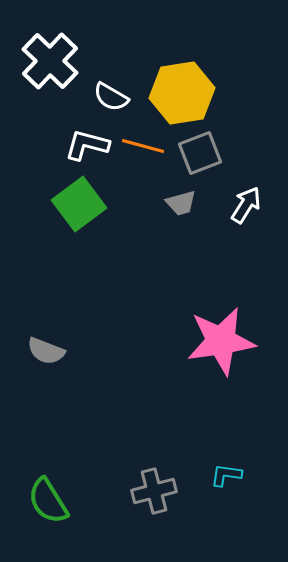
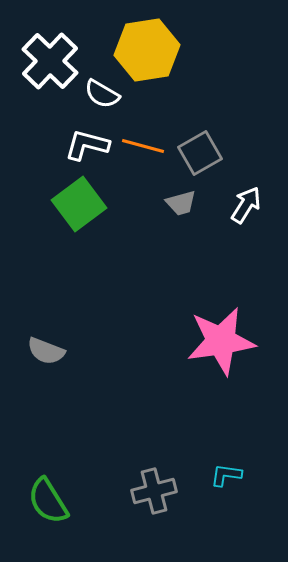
yellow hexagon: moved 35 px left, 43 px up
white semicircle: moved 9 px left, 3 px up
gray square: rotated 9 degrees counterclockwise
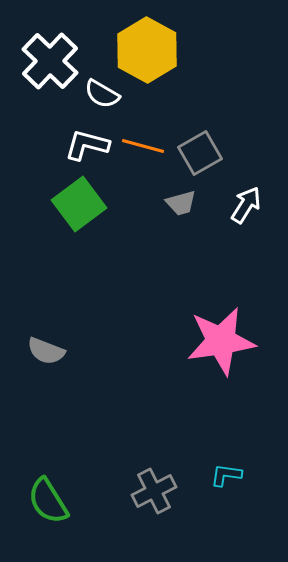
yellow hexagon: rotated 22 degrees counterclockwise
gray cross: rotated 12 degrees counterclockwise
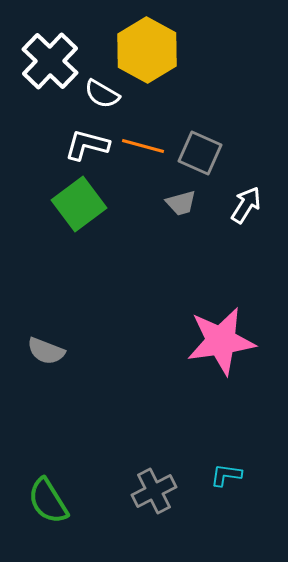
gray square: rotated 36 degrees counterclockwise
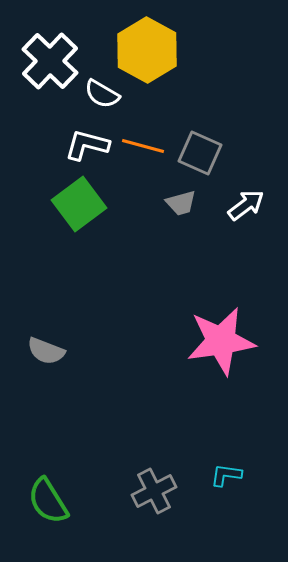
white arrow: rotated 21 degrees clockwise
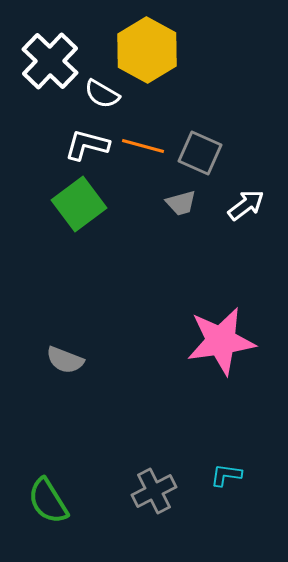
gray semicircle: moved 19 px right, 9 px down
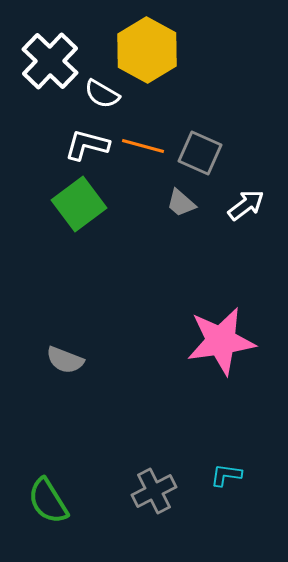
gray trapezoid: rotated 56 degrees clockwise
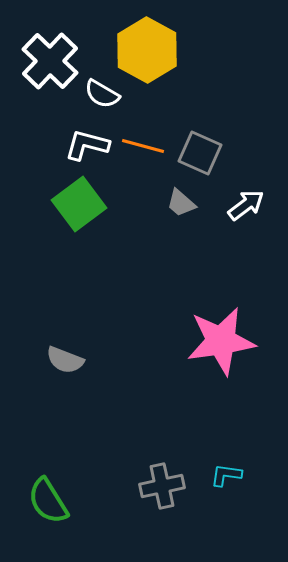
gray cross: moved 8 px right, 5 px up; rotated 15 degrees clockwise
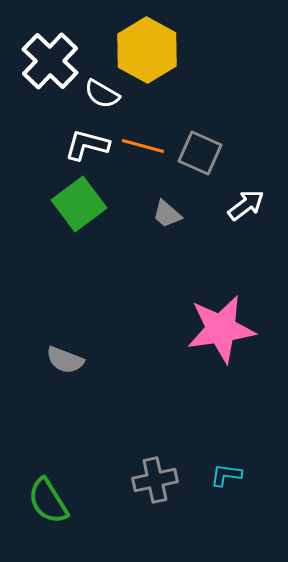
gray trapezoid: moved 14 px left, 11 px down
pink star: moved 12 px up
gray cross: moved 7 px left, 6 px up
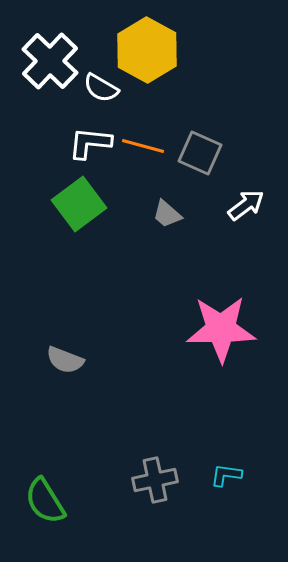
white semicircle: moved 1 px left, 6 px up
white L-shape: moved 3 px right, 2 px up; rotated 9 degrees counterclockwise
pink star: rotated 8 degrees clockwise
green semicircle: moved 3 px left
